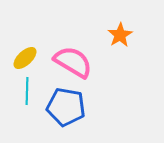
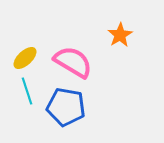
cyan line: rotated 20 degrees counterclockwise
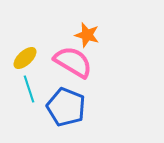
orange star: moved 33 px left; rotated 25 degrees counterclockwise
cyan line: moved 2 px right, 2 px up
blue pentagon: rotated 12 degrees clockwise
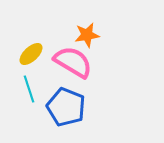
orange star: rotated 25 degrees counterclockwise
yellow ellipse: moved 6 px right, 4 px up
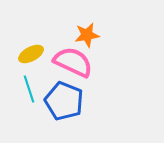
yellow ellipse: rotated 15 degrees clockwise
pink semicircle: rotated 6 degrees counterclockwise
blue pentagon: moved 2 px left, 6 px up
